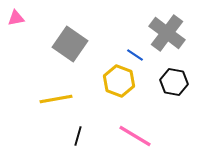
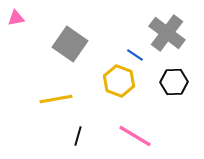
black hexagon: rotated 12 degrees counterclockwise
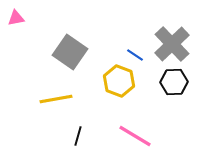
gray cross: moved 5 px right, 11 px down; rotated 9 degrees clockwise
gray square: moved 8 px down
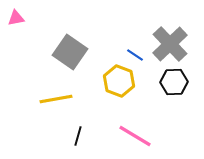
gray cross: moved 2 px left
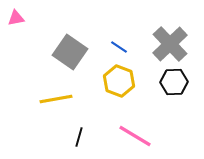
blue line: moved 16 px left, 8 px up
black line: moved 1 px right, 1 px down
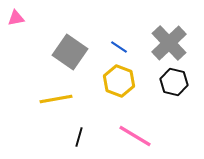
gray cross: moved 1 px left, 1 px up
black hexagon: rotated 16 degrees clockwise
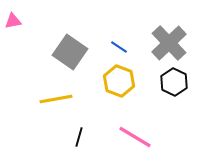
pink triangle: moved 3 px left, 3 px down
black hexagon: rotated 12 degrees clockwise
pink line: moved 1 px down
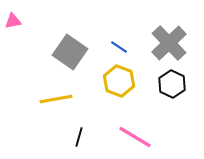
black hexagon: moved 2 px left, 2 px down
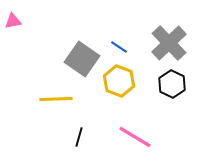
gray square: moved 12 px right, 7 px down
yellow line: rotated 8 degrees clockwise
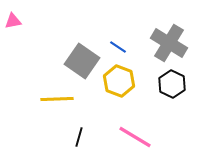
gray cross: rotated 15 degrees counterclockwise
blue line: moved 1 px left
gray square: moved 2 px down
yellow line: moved 1 px right
